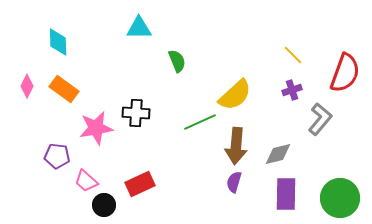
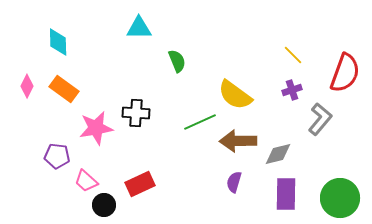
yellow semicircle: rotated 78 degrees clockwise
brown arrow: moved 2 px right, 5 px up; rotated 84 degrees clockwise
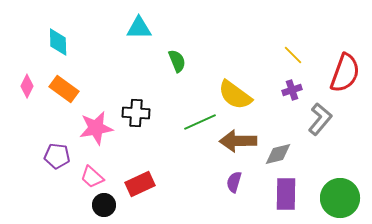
pink trapezoid: moved 6 px right, 4 px up
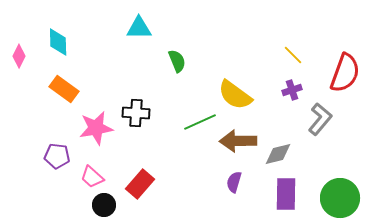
pink diamond: moved 8 px left, 30 px up
red rectangle: rotated 24 degrees counterclockwise
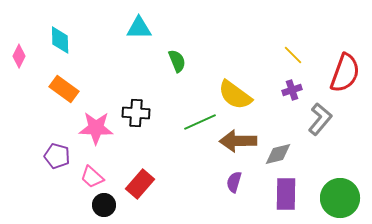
cyan diamond: moved 2 px right, 2 px up
pink star: rotated 12 degrees clockwise
purple pentagon: rotated 10 degrees clockwise
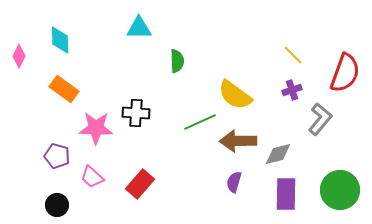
green semicircle: rotated 20 degrees clockwise
green circle: moved 8 px up
black circle: moved 47 px left
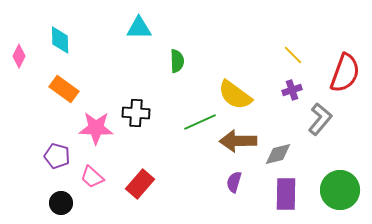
black circle: moved 4 px right, 2 px up
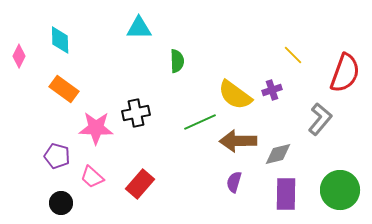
purple cross: moved 20 px left
black cross: rotated 16 degrees counterclockwise
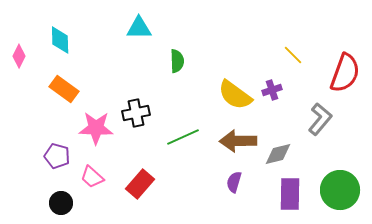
green line: moved 17 px left, 15 px down
purple rectangle: moved 4 px right
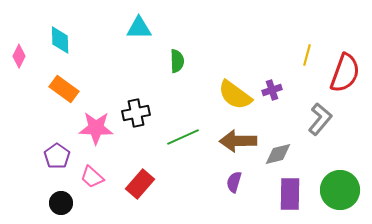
yellow line: moved 14 px right; rotated 60 degrees clockwise
purple pentagon: rotated 20 degrees clockwise
